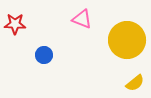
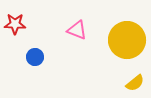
pink triangle: moved 5 px left, 11 px down
blue circle: moved 9 px left, 2 px down
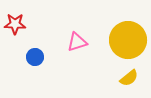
pink triangle: moved 12 px down; rotated 40 degrees counterclockwise
yellow circle: moved 1 px right
yellow semicircle: moved 6 px left, 5 px up
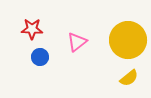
red star: moved 17 px right, 5 px down
pink triangle: rotated 20 degrees counterclockwise
blue circle: moved 5 px right
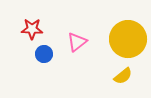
yellow circle: moved 1 px up
blue circle: moved 4 px right, 3 px up
yellow semicircle: moved 6 px left, 2 px up
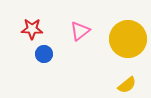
pink triangle: moved 3 px right, 11 px up
yellow semicircle: moved 4 px right, 9 px down
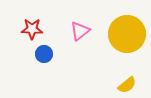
yellow circle: moved 1 px left, 5 px up
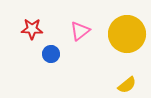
blue circle: moved 7 px right
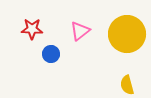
yellow semicircle: rotated 114 degrees clockwise
